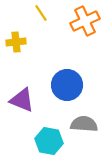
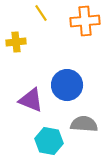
orange cross: rotated 20 degrees clockwise
purple triangle: moved 9 px right
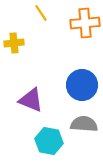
orange cross: moved 2 px down
yellow cross: moved 2 px left, 1 px down
blue circle: moved 15 px right
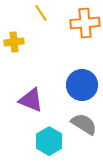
yellow cross: moved 1 px up
gray semicircle: rotated 28 degrees clockwise
cyan hexagon: rotated 20 degrees clockwise
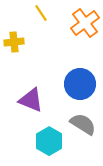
orange cross: rotated 32 degrees counterclockwise
blue circle: moved 2 px left, 1 px up
gray semicircle: moved 1 px left
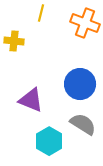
yellow line: rotated 48 degrees clockwise
orange cross: rotated 32 degrees counterclockwise
yellow cross: moved 1 px up; rotated 12 degrees clockwise
